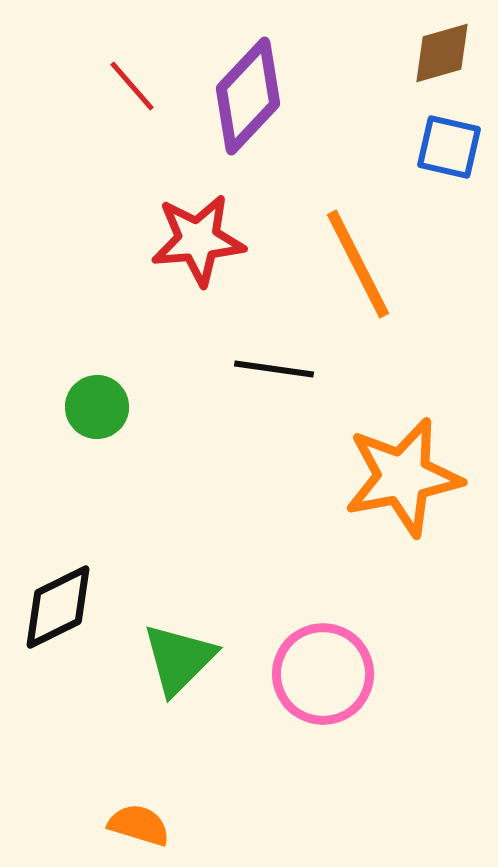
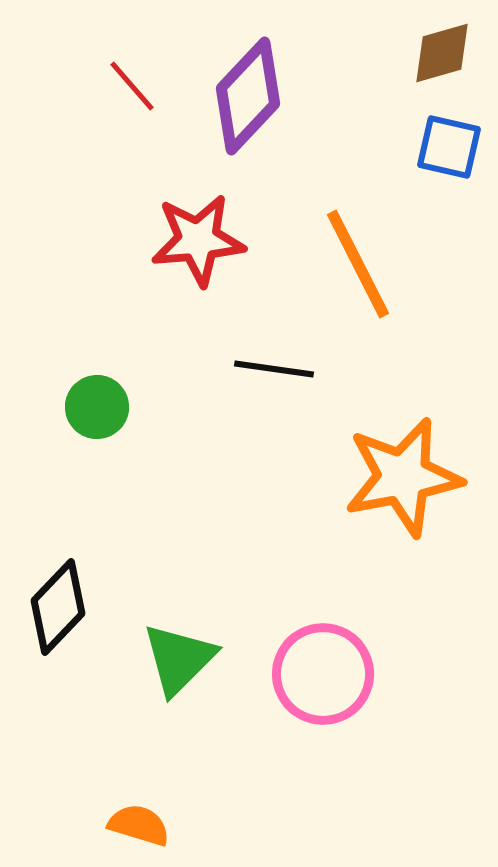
black diamond: rotated 20 degrees counterclockwise
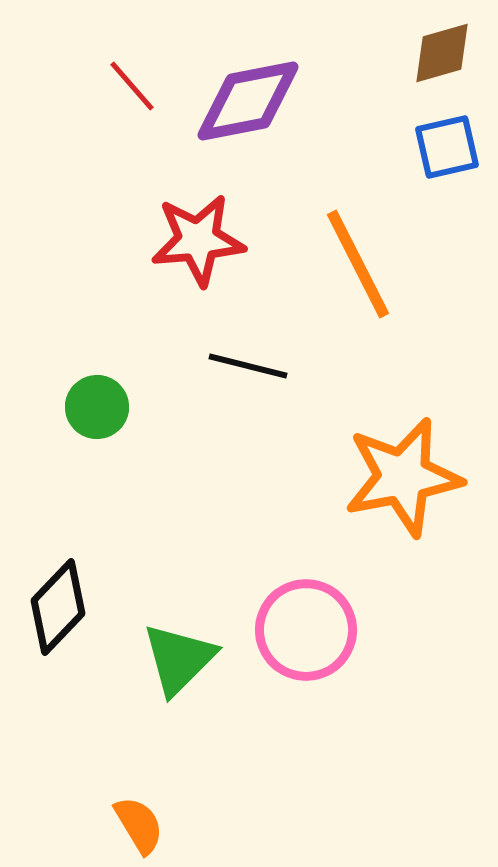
purple diamond: moved 5 px down; rotated 36 degrees clockwise
blue square: moved 2 px left; rotated 26 degrees counterclockwise
black line: moved 26 px left, 3 px up; rotated 6 degrees clockwise
pink circle: moved 17 px left, 44 px up
orange semicircle: rotated 42 degrees clockwise
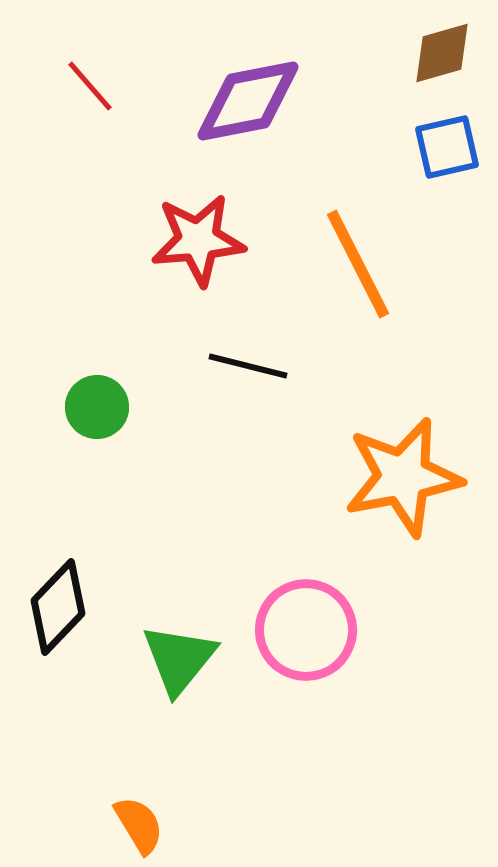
red line: moved 42 px left
green triangle: rotated 6 degrees counterclockwise
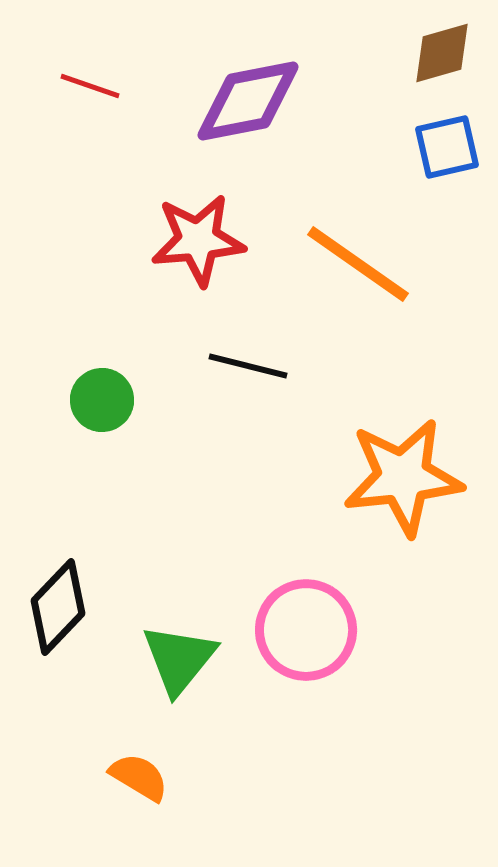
red line: rotated 30 degrees counterclockwise
orange line: rotated 28 degrees counterclockwise
green circle: moved 5 px right, 7 px up
orange star: rotated 5 degrees clockwise
orange semicircle: moved 48 px up; rotated 28 degrees counterclockwise
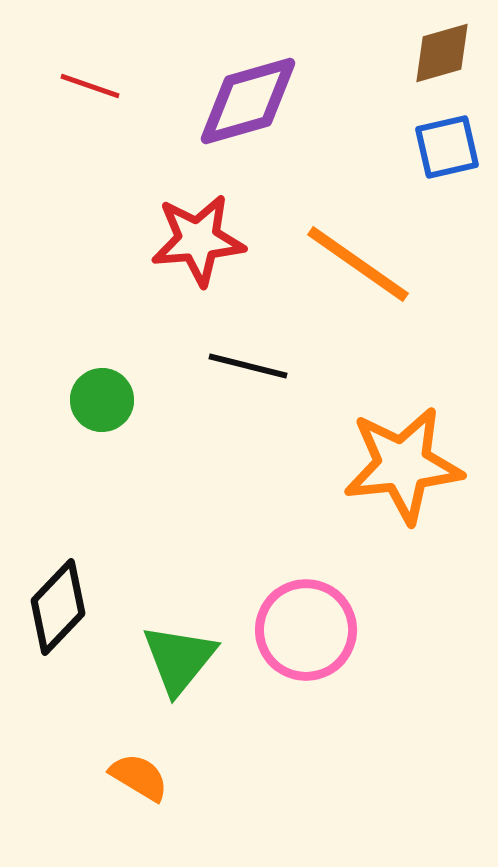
purple diamond: rotated 5 degrees counterclockwise
orange star: moved 12 px up
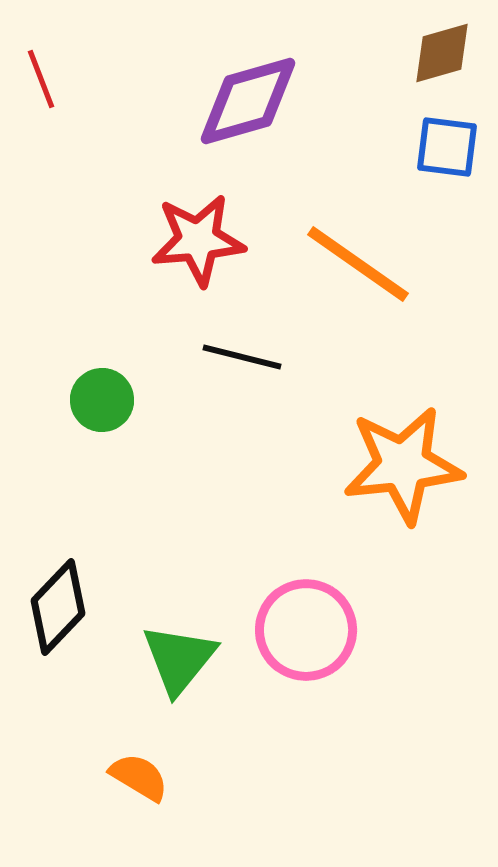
red line: moved 49 px left, 7 px up; rotated 50 degrees clockwise
blue square: rotated 20 degrees clockwise
black line: moved 6 px left, 9 px up
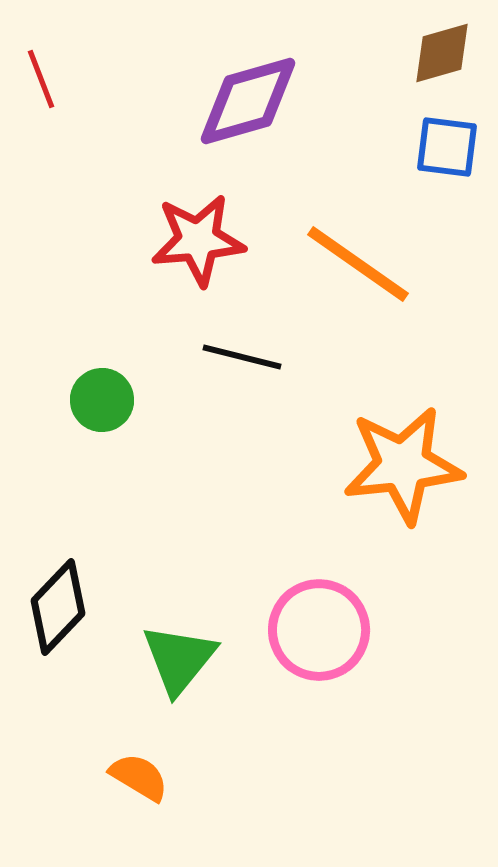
pink circle: moved 13 px right
